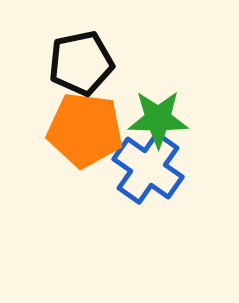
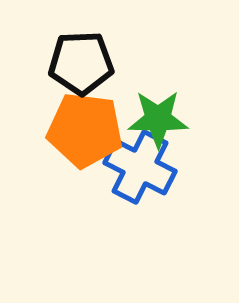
black pentagon: rotated 10 degrees clockwise
blue cross: moved 8 px left, 1 px up; rotated 8 degrees counterclockwise
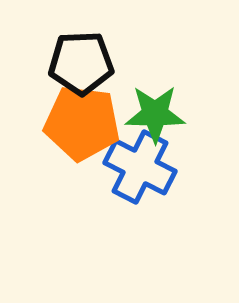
green star: moved 3 px left, 5 px up
orange pentagon: moved 3 px left, 7 px up
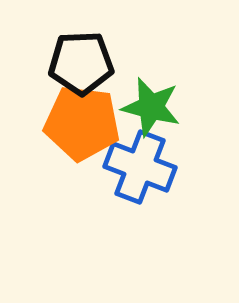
green star: moved 4 px left, 7 px up; rotated 14 degrees clockwise
blue cross: rotated 6 degrees counterclockwise
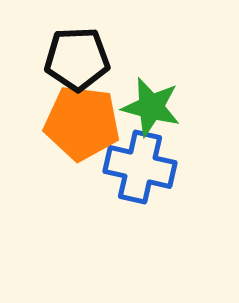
black pentagon: moved 4 px left, 4 px up
blue cross: rotated 8 degrees counterclockwise
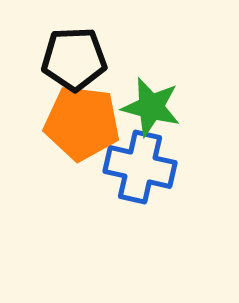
black pentagon: moved 3 px left
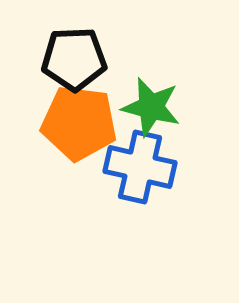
orange pentagon: moved 3 px left
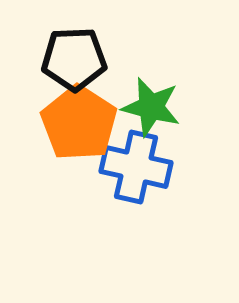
orange pentagon: rotated 26 degrees clockwise
blue cross: moved 4 px left
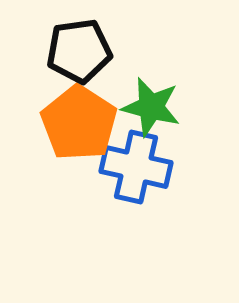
black pentagon: moved 5 px right, 8 px up; rotated 6 degrees counterclockwise
